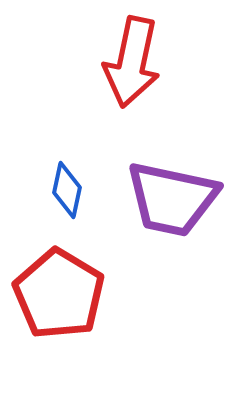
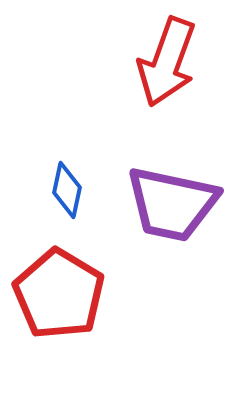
red arrow: moved 35 px right; rotated 8 degrees clockwise
purple trapezoid: moved 5 px down
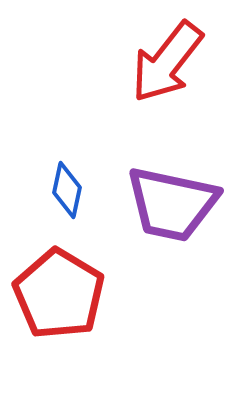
red arrow: rotated 18 degrees clockwise
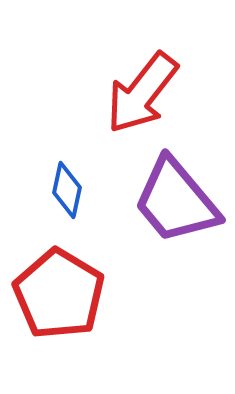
red arrow: moved 25 px left, 31 px down
purple trapezoid: moved 4 px right, 3 px up; rotated 38 degrees clockwise
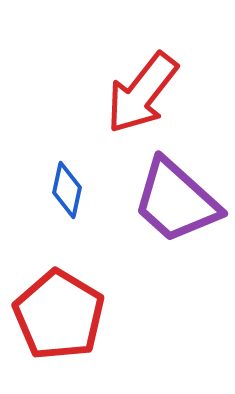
purple trapezoid: rotated 8 degrees counterclockwise
red pentagon: moved 21 px down
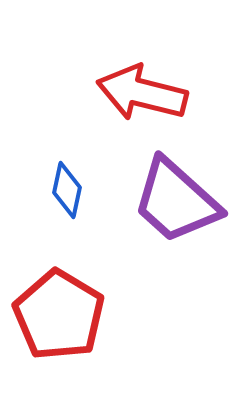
red arrow: rotated 66 degrees clockwise
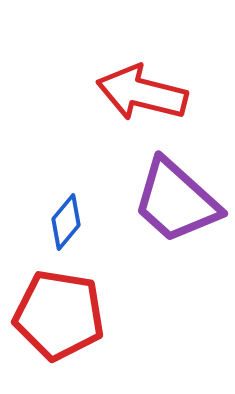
blue diamond: moved 1 px left, 32 px down; rotated 28 degrees clockwise
red pentagon: rotated 22 degrees counterclockwise
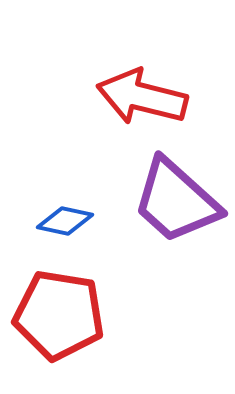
red arrow: moved 4 px down
blue diamond: moved 1 px left, 1 px up; rotated 62 degrees clockwise
